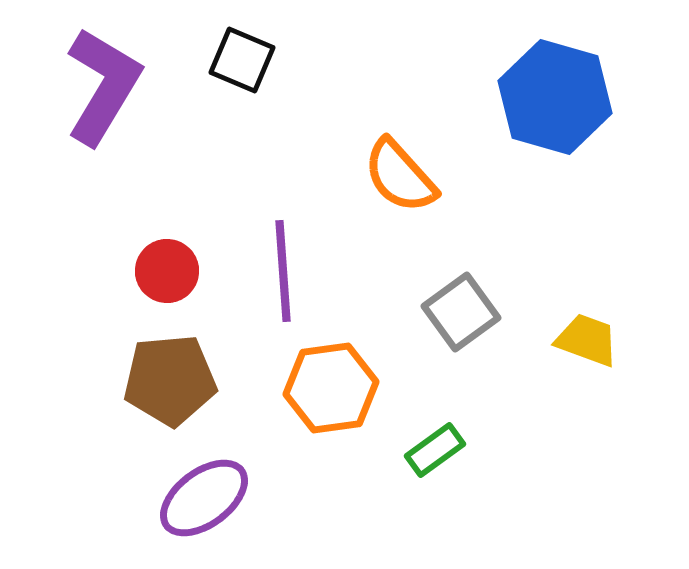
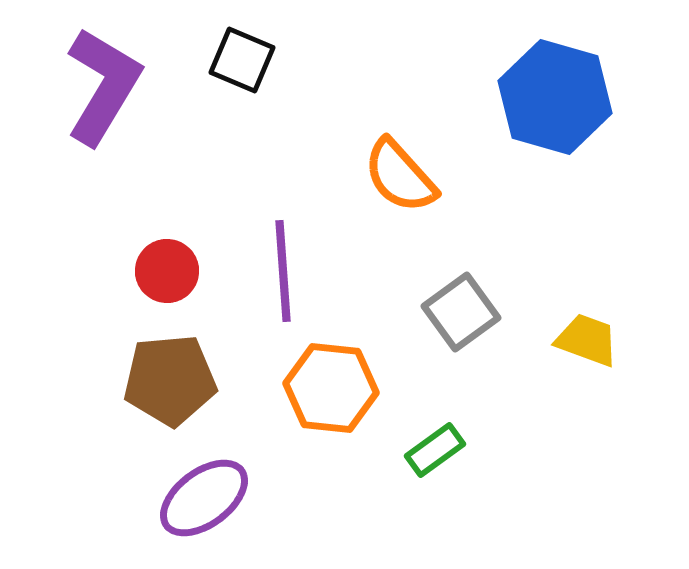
orange hexagon: rotated 14 degrees clockwise
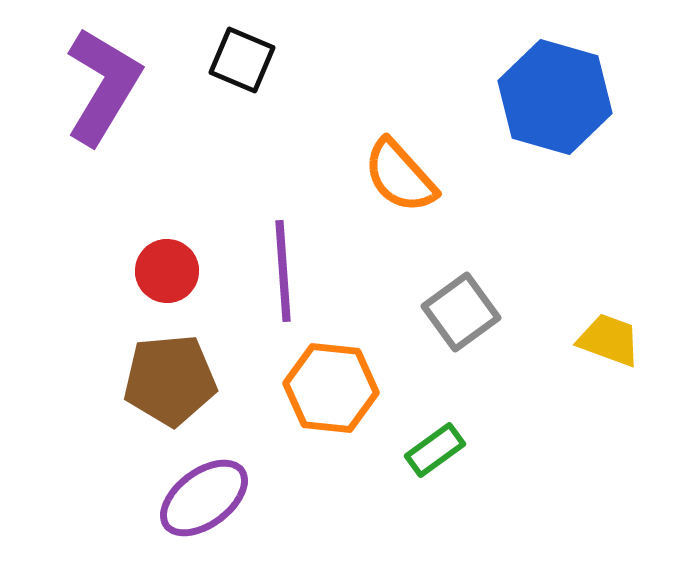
yellow trapezoid: moved 22 px right
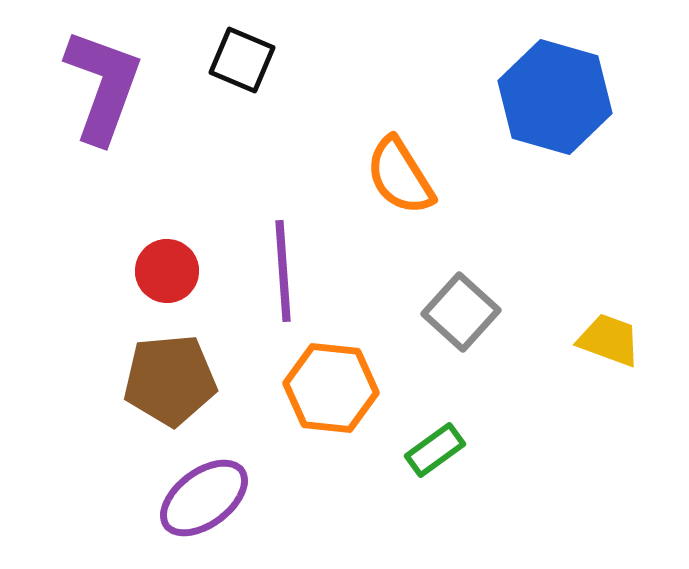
purple L-shape: rotated 11 degrees counterclockwise
orange semicircle: rotated 10 degrees clockwise
gray square: rotated 12 degrees counterclockwise
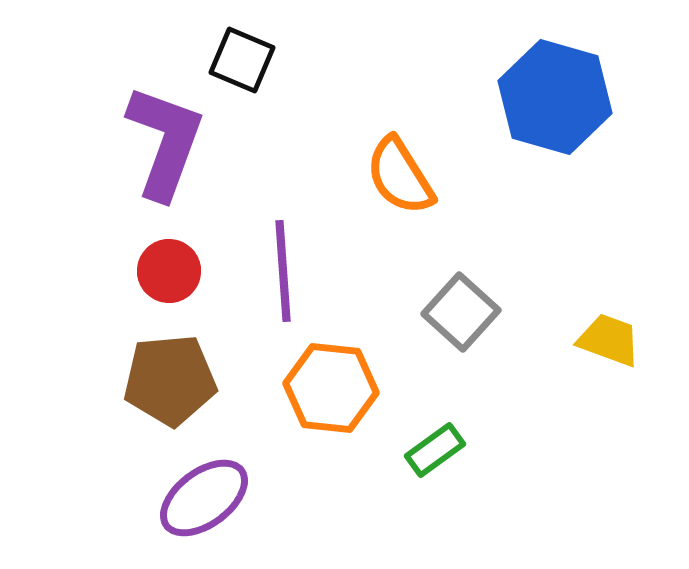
purple L-shape: moved 62 px right, 56 px down
red circle: moved 2 px right
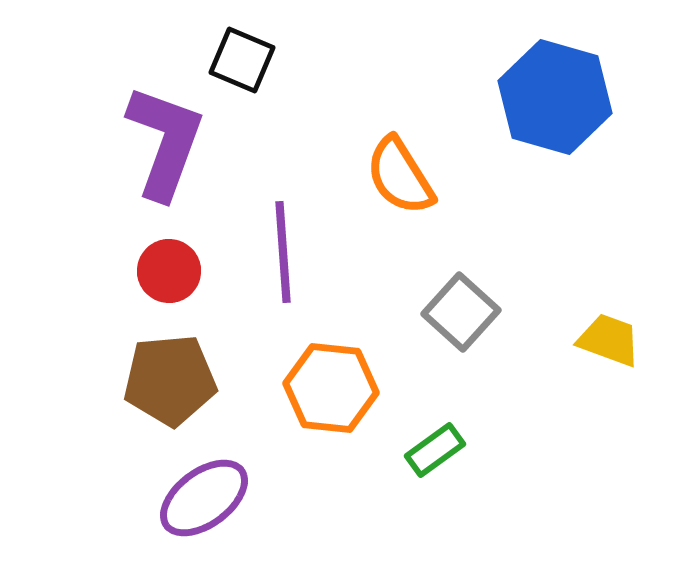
purple line: moved 19 px up
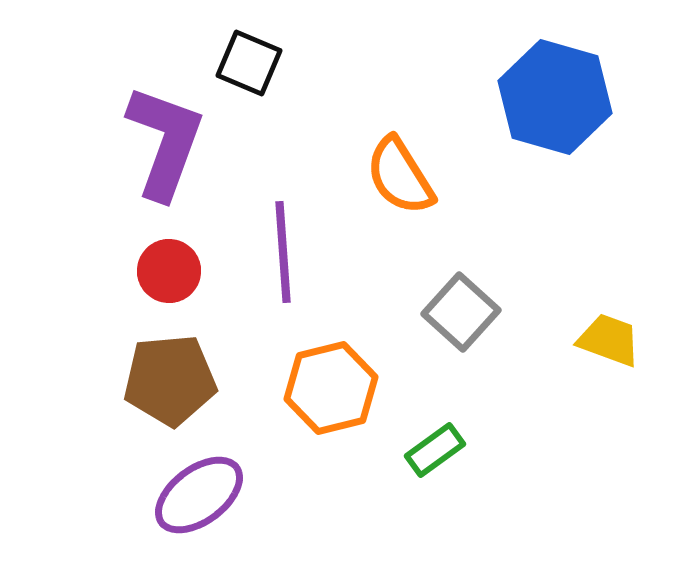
black square: moved 7 px right, 3 px down
orange hexagon: rotated 20 degrees counterclockwise
purple ellipse: moved 5 px left, 3 px up
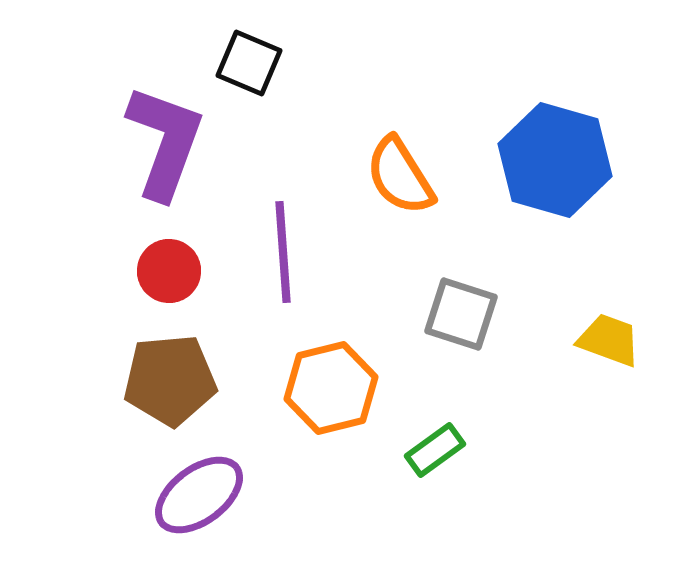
blue hexagon: moved 63 px down
gray square: moved 2 px down; rotated 24 degrees counterclockwise
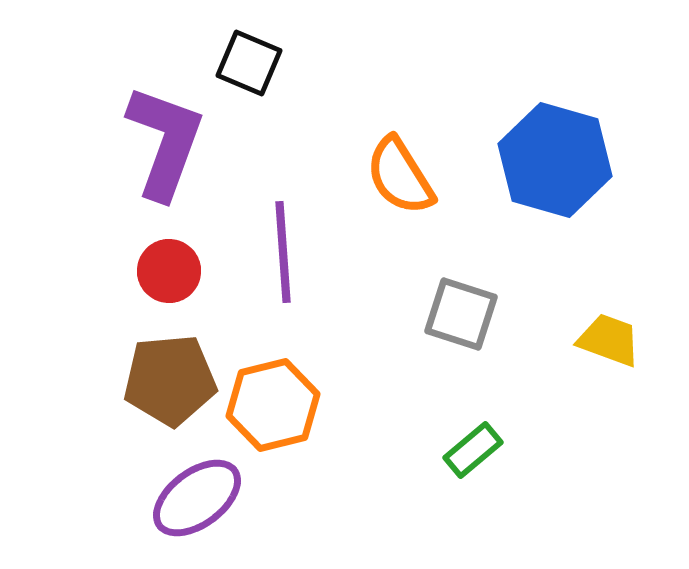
orange hexagon: moved 58 px left, 17 px down
green rectangle: moved 38 px right; rotated 4 degrees counterclockwise
purple ellipse: moved 2 px left, 3 px down
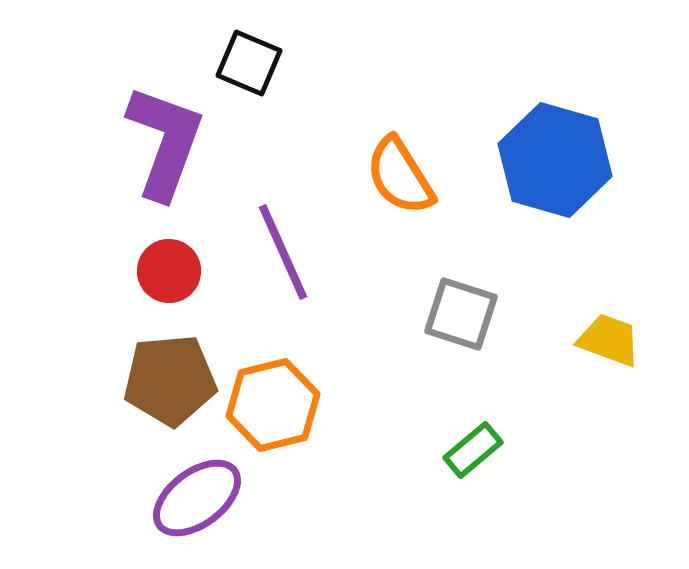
purple line: rotated 20 degrees counterclockwise
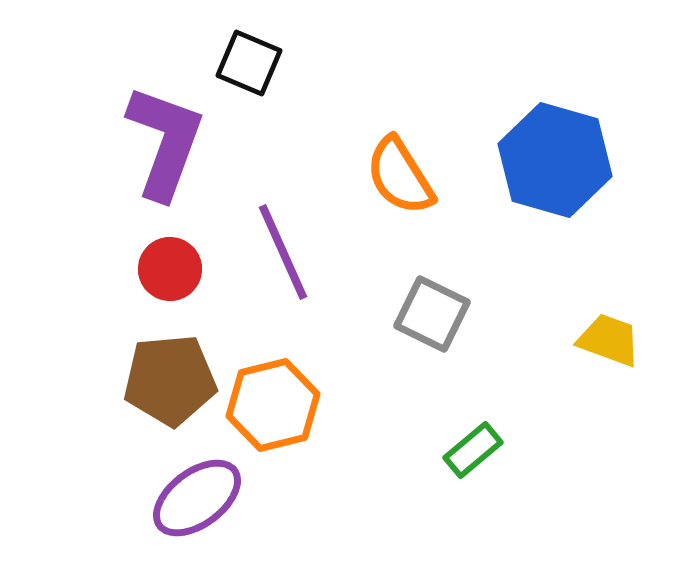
red circle: moved 1 px right, 2 px up
gray square: moved 29 px left; rotated 8 degrees clockwise
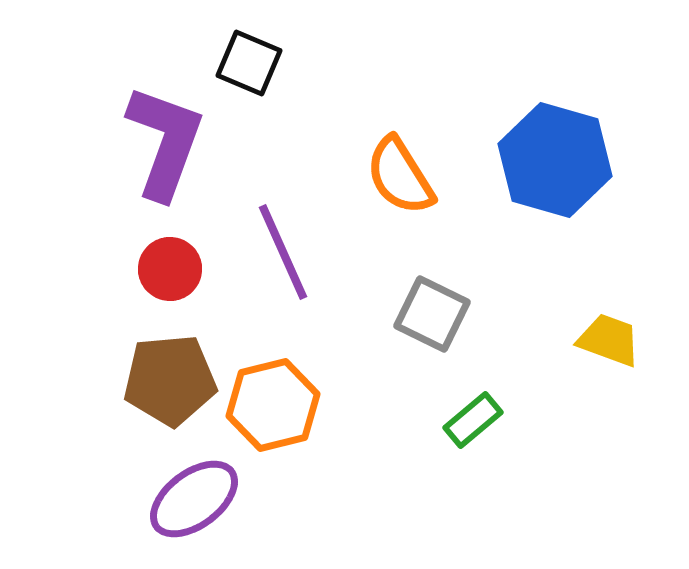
green rectangle: moved 30 px up
purple ellipse: moved 3 px left, 1 px down
